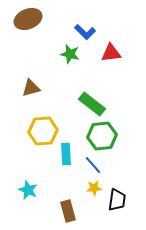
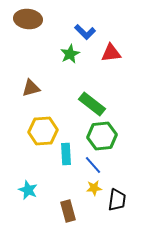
brown ellipse: rotated 28 degrees clockwise
green star: rotated 30 degrees clockwise
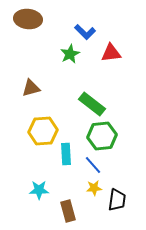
cyan star: moved 11 px right; rotated 24 degrees counterclockwise
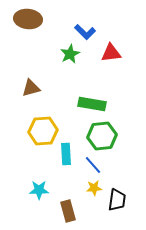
green rectangle: rotated 28 degrees counterclockwise
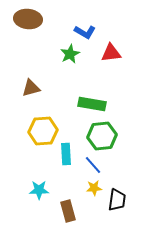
blue L-shape: rotated 15 degrees counterclockwise
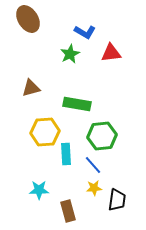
brown ellipse: rotated 52 degrees clockwise
green rectangle: moved 15 px left
yellow hexagon: moved 2 px right, 1 px down
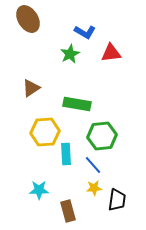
brown triangle: rotated 18 degrees counterclockwise
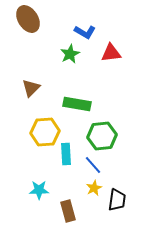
brown triangle: rotated 12 degrees counterclockwise
yellow star: rotated 21 degrees counterclockwise
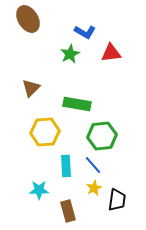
cyan rectangle: moved 12 px down
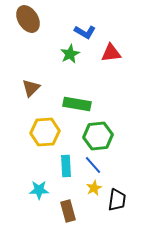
green hexagon: moved 4 px left
